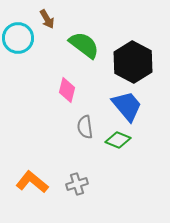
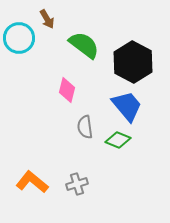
cyan circle: moved 1 px right
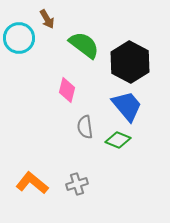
black hexagon: moved 3 px left
orange L-shape: moved 1 px down
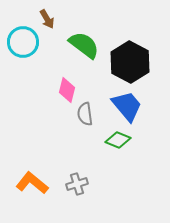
cyan circle: moved 4 px right, 4 px down
gray semicircle: moved 13 px up
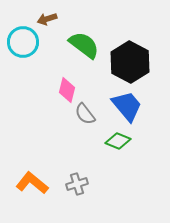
brown arrow: rotated 102 degrees clockwise
gray semicircle: rotated 30 degrees counterclockwise
green diamond: moved 1 px down
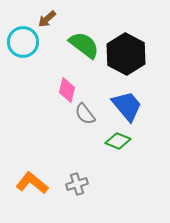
brown arrow: rotated 24 degrees counterclockwise
black hexagon: moved 4 px left, 8 px up
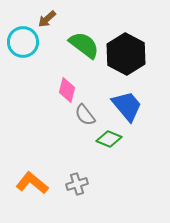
gray semicircle: moved 1 px down
green diamond: moved 9 px left, 2 px up
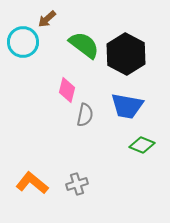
blue trapezoid: rotated 140 degrees clockwise
gray semicircle: rotated 130 degrees counterclockwise
green diamond: moved 33 px right, 6 px down
